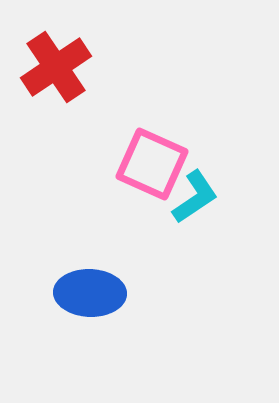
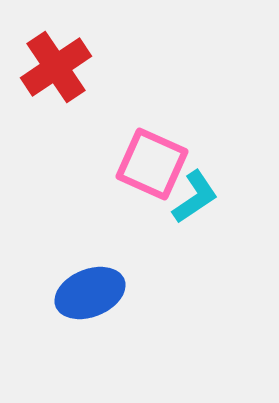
blue ellipse: rotated 24 degrees counterclockwise
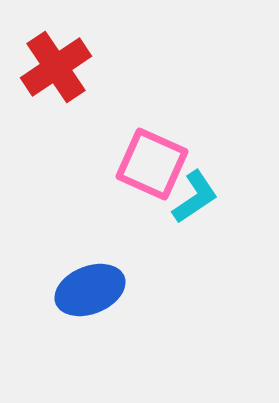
blue ellipse: moved 3 px up
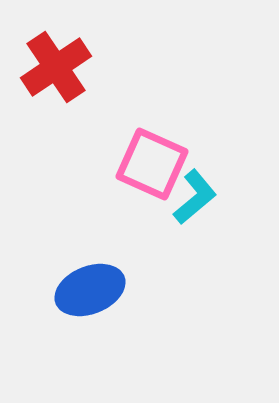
cyan L-shape: rotated 6 degrees counterclockwise
